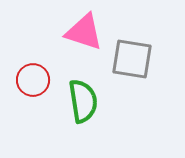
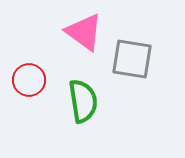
pink triangle: rotated 18 degrees clockwise
red circle: moved 4 px left
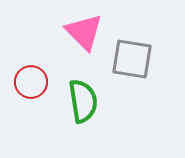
pink triangle: rotated 9 degrees clockwise
red circle: moved 2 px right, 2 px down
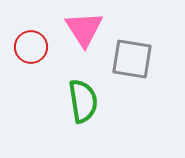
pink triangle: moved 3 px up; rotated 12 degrees clockwise
red circle: moved 35 px up
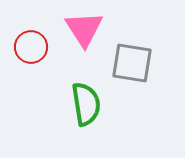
gray square: moved 4 px down
green semicircle: moved 3 px right, 3 px down
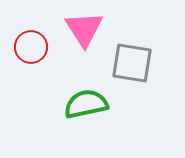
green semicircle: rotated 93 degrees counterclockwise
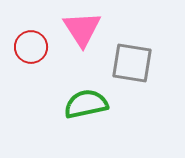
pink triangle: moved 2 px left
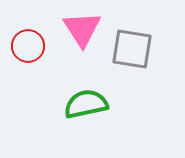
red circle: moved 3 px left, 1 px up
gray square: moved 14 px up
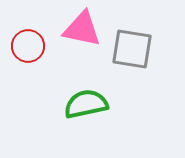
pink triangle: rotated 45 degrees counterclockwise
